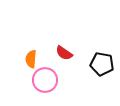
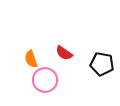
orange semicircle: rotated 24 degrees counterclockwise
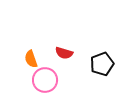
red semicircle: rotated 18 degrees counterclockwise
black pentagon: rotated 30 degrees counterclockwise
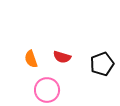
red semicircle: moved 2 px left, 4 px down
pink circle: moved 2 px right, 10 px down
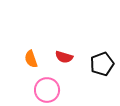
red semicircle: moved 2 px right
